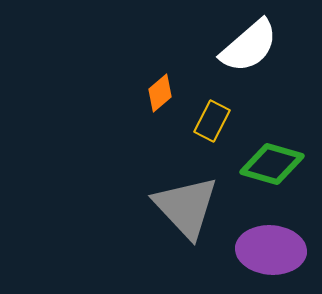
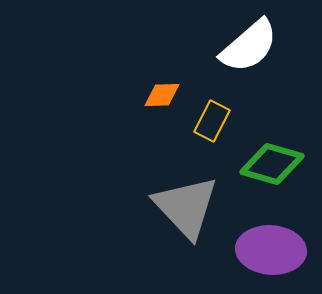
orange diamond: moved 2 px right, 2 px down; rotated 39 degrees clockwise
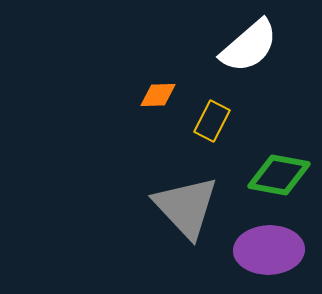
orange diamond: moved 4 px left
green diamond: moved 7 px right, 11 px down; rotated 6 degrees counterclockwise
purple ellipse: moved 2 px left; rotated 6 degrees counterclockwise
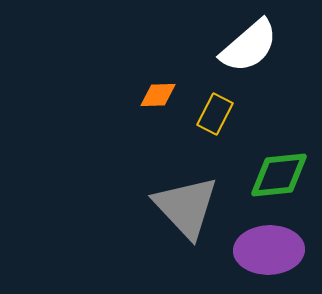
yellow rectangle: moved 3 px right, 7 px up
green diamond: rotated 16 degrees counterclockwise
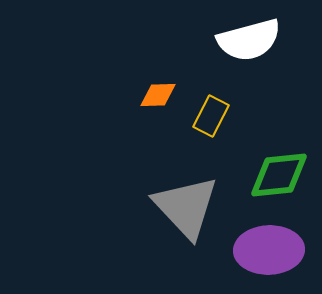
white semicircle: moved 6 px up; rotated 26 degrees clockwise
yellow rectangle: moved 4 px left, 2 px down
